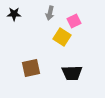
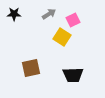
gray arrow: moved 1 px left, 1 px down; rotated 136 degrees counterclockwise
pink square: moved 1 px left, 1 px up
black trapezoid: moved 1 px right, 2 px down
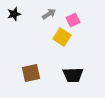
black star: rotated 16 degrees counterclockwise
brown square: moved 5 px down
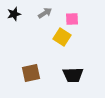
gray arrow: moved 4 px left, 1 px up
pink square: moved 1 px left, 1 px up; rotated 24 degrees clockwise
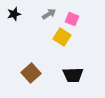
gray arrow: moved 4 px right, 1 px down
pink square: rotated 24 degrees clockwise
brown square: rotated 30 degrees counterclockwise
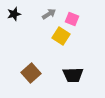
yellow square: moved 1 px left, 1 px up
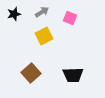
gray arrow: moved 7 px left, 2 px up
pink square: moved 2 px left, 1 px up
yellow square: moved 17 px left; rotated 30 degrees clockwise
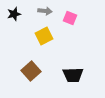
gray arrow: moved 3 px right, 1 px up; rotated 40 degrees clockwise
brown square: moved 2 px up
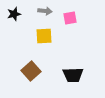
pink square: rotated 32 degrees counterclockwise
yellow square: rotated 24 degrees clockwise
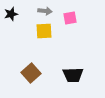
black star: moved 3 px left
yellow square: moved 5 px up
brown square: moved 2 px down
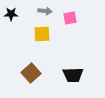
black star: rotated 16 degrees clockwise
yellow square: moved 2 px left, 3 px down
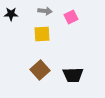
pink square: moved 1 px right, 1 px up; rotated 16 degrees counterclockwise
brown square: moved 9 px right, 3 px up
